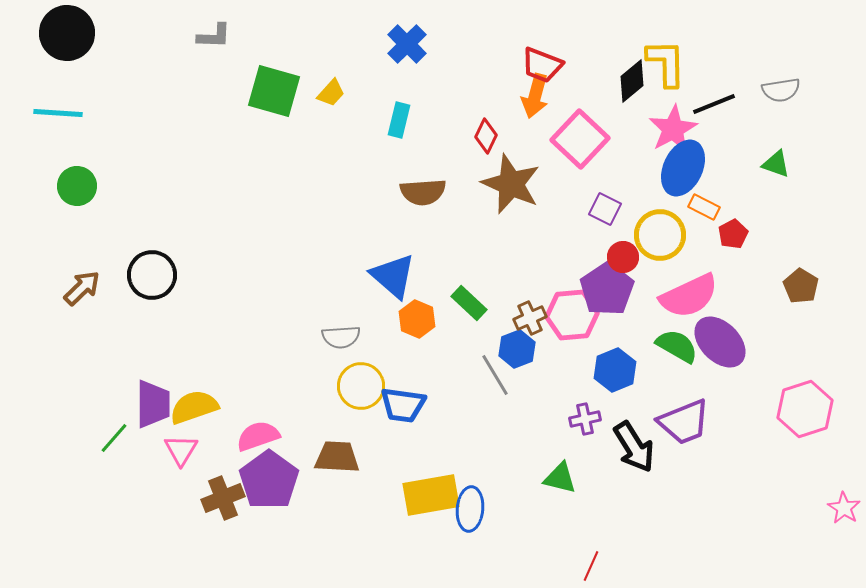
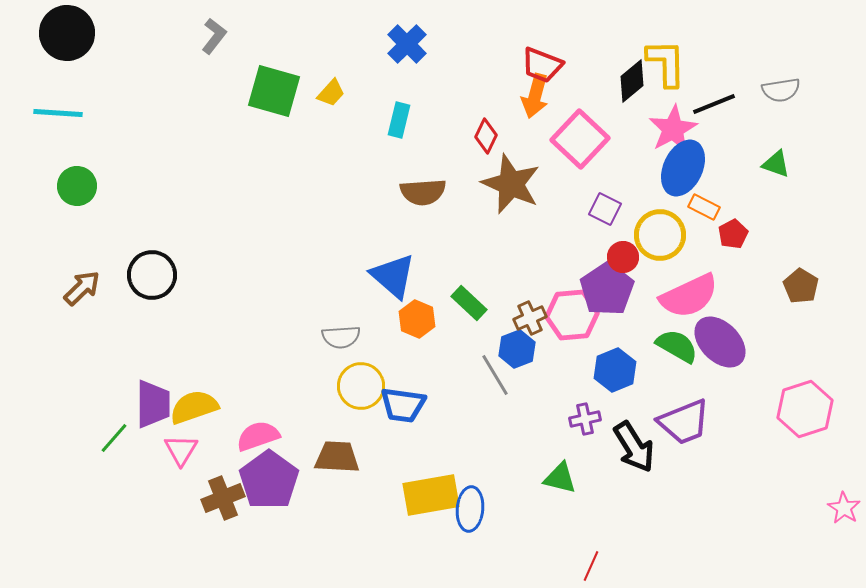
gray L-shape at (214, 36): rotated 54 degrees counterclockwise
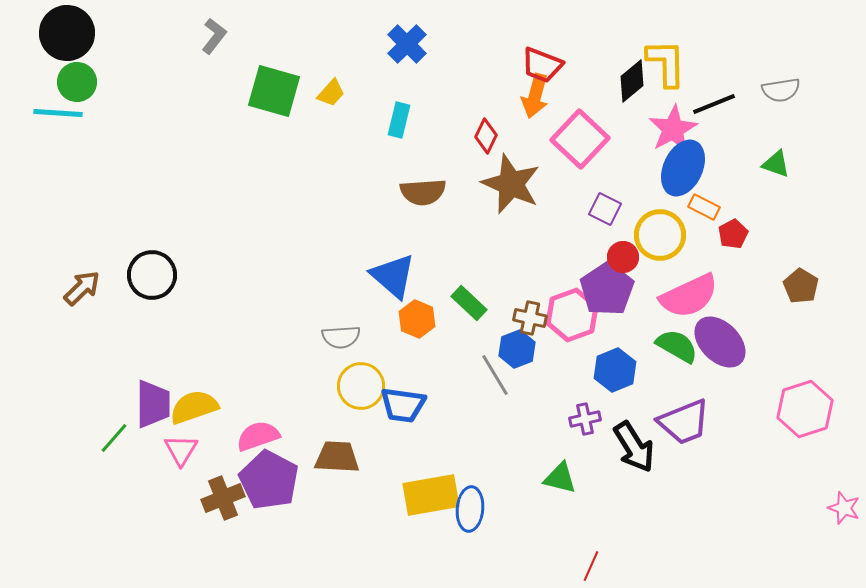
green circle at (77, 186): moved 104 px up
pink hexagon at (572, 315): rotated 15 degrees counterclockwise
brown cross at (530, 318): rotated 36 degrees clockwise
purple pentagon at (269, 480): rotated 8 degrees counterclockwise
pink star at (844, 508): rotated 12 degrees counterclockwise
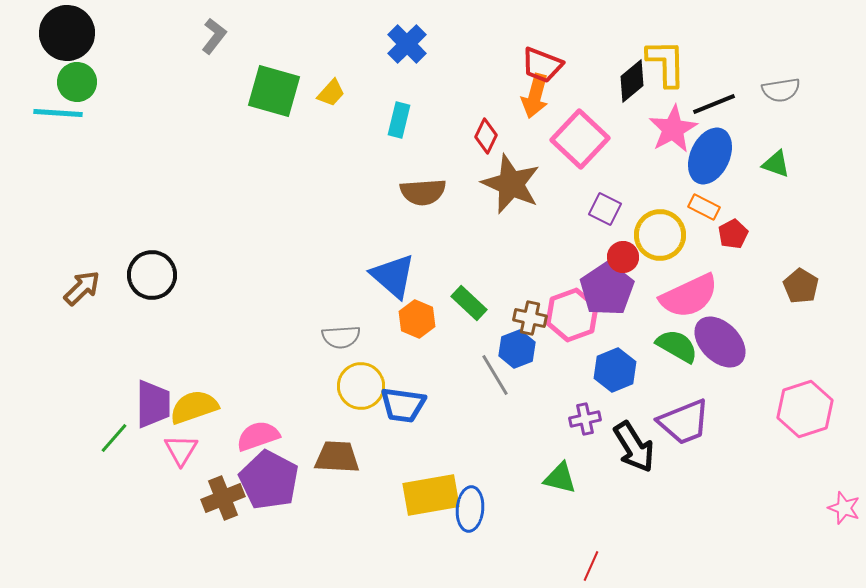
blue ellipse at (683, 168): moved 27 px right, 12 px up
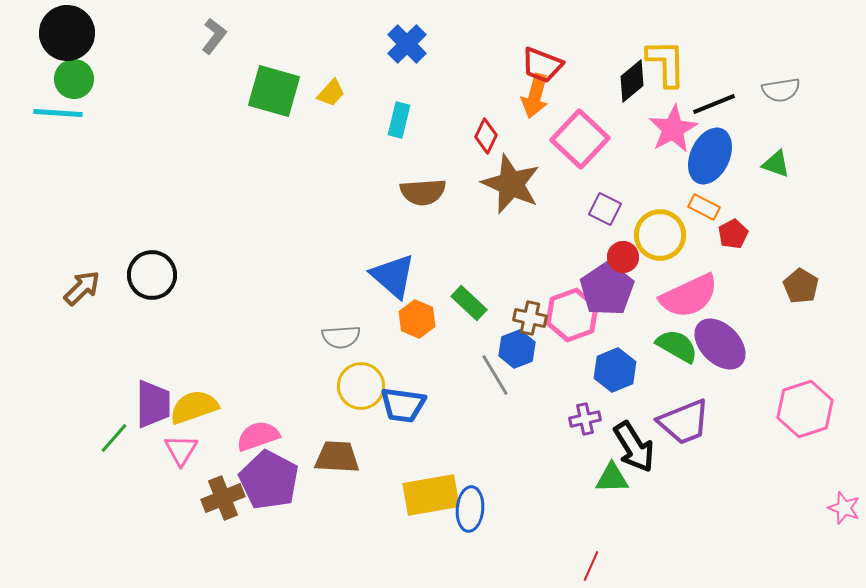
green circle at (77, 82): moved 3 px left, 3 px up
purple ellipse at (720, 342): moved 2 px down
green triangle at (560, 478): moved 52 px right; rotated 15 degrees counterclockwise
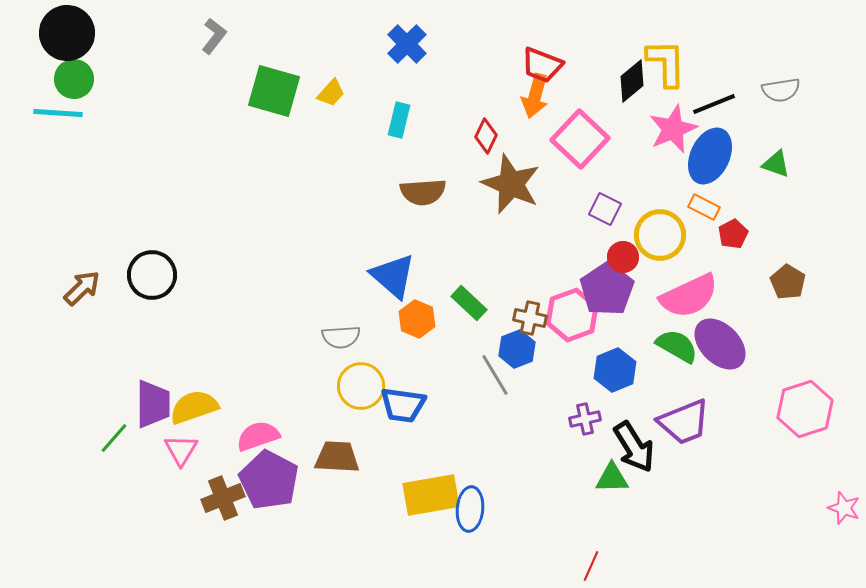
pink star at (673, 129): rotated 6 degrees clockwise
brown pentagon at (801, 286): moved 13 px left, 4 px up
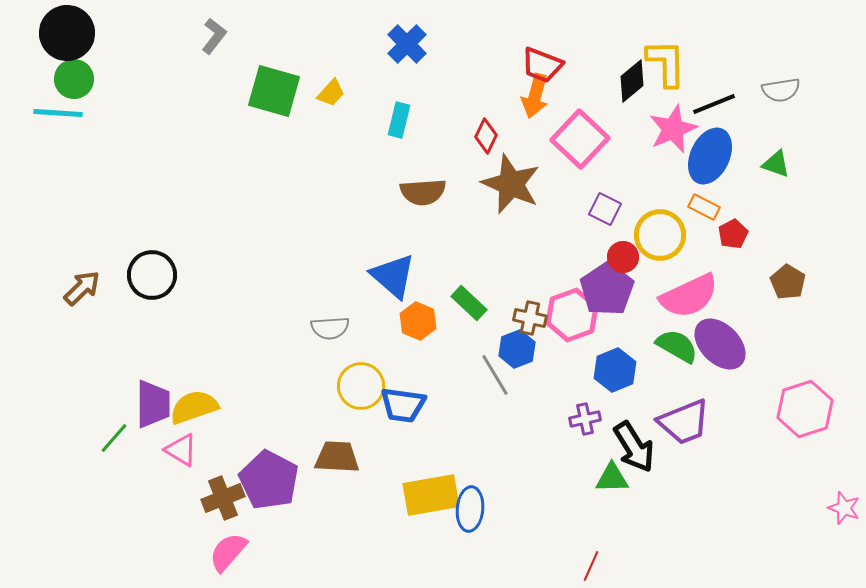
orange hexagon at (417, 319): moved 1 px right, 2 px down
gray semicircle at (341, 337): moved 11 px left, 9 px up
pink semicircle at (258, 436): moved 30 px left, 116 px down; rotated 30 degrees counterclockwise
pink triangle at (181, 450): rotated 30 degrees counterclockwise
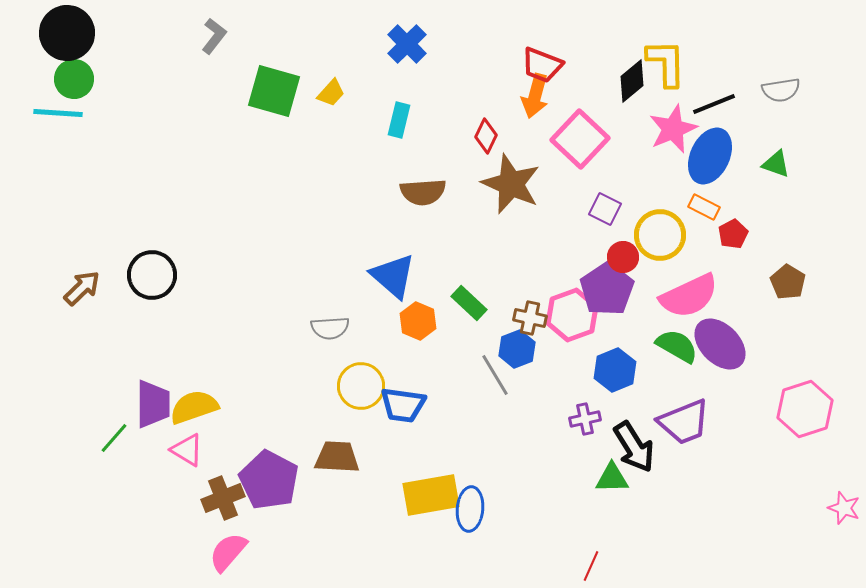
pink triangle at (181, 450): moved 6 px right
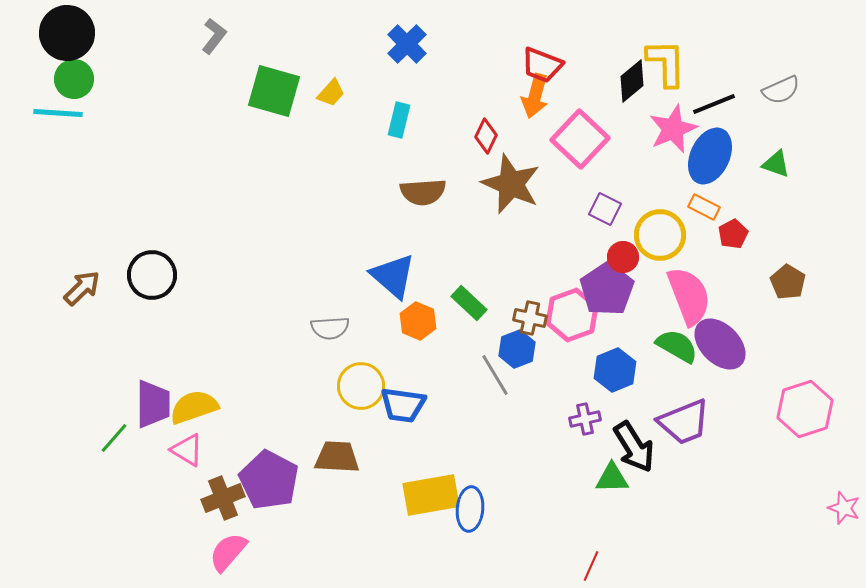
gray semicircle at (781, 90): rotated 15 degrees counterclockwise
pink semicircle at (689, 296): rotated 86 degrees counterclockwise
